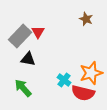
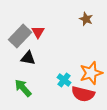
black triangle: moved 1 px up
red semicircle: moved 1 px down
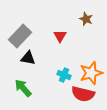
red triangle: moved 22 px right, 4 px down
cyan cross: moved 5 px up; rotated 16 degrees counterclockwise
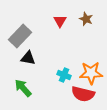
red triangle: moved 15 px up
orange star: rotated 15 degrees clockwise
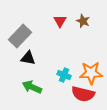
brown star: moved 3 px left, 2 px down
green arrow: moved 9 px right, 1 px up; rotated 24 degrees counterclockwise
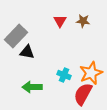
brown star: rotated 16 degrees counterclockwise
gray rectangle: moved 4 px left
black triangle: moved 1 px left, 6 px up
orange star: rotated 20 degrees counterclockwise
green arrow: rotated 24 degrees counterclockwise
red semicircle: rotated 105 degrees clockwise
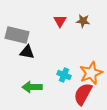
gray rectangle: moved 1 px right, 1 px up; rotated 60 degrees clockwise
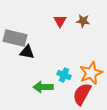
gray rectangle: moved 2 px left, 3 px down
green arrow: moved 11 px right
red semicircle: moved 1 px left
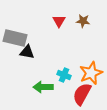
red triangle: moved 1 px left
